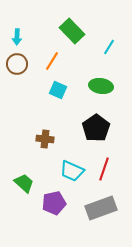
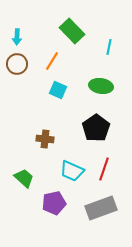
cyan line: rotated 21 degrees counterclockwise
green trapezoid: moved 5 px up
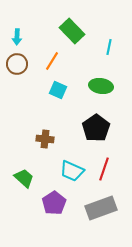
purple pentagon: rotated 20 degrees counterclockwise
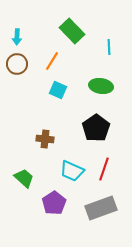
cyan line: rotated 14 degrees counterclockwise
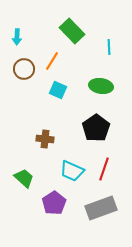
brown circle: moved 7 px right, 5 px down
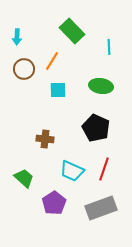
cyan square: rotated 24 degrees counterclockwise
black pentagon: rotated 12 degrees counterclockwise
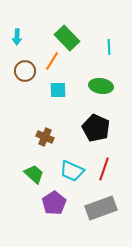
green rectangle: moved 5 px left, 7 px down
brown circle: moved 1 px right, 2 px down
brown cross: moved 2 px up; rotated 18 degrees clockwise
green trapezoid: moved 10 px right, 4 px up
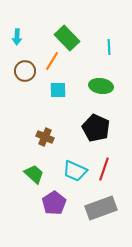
cyan trapezoid: moved 3 px right
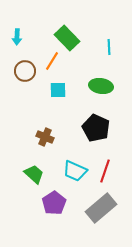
red line: moved 1 px right, 2 px down
gray rectangle: rotated 20 degrees counterclockwise
